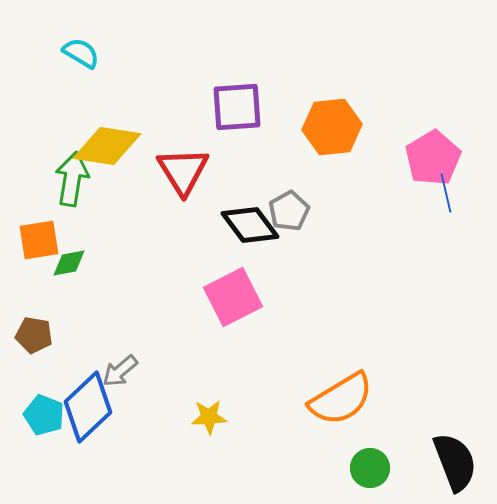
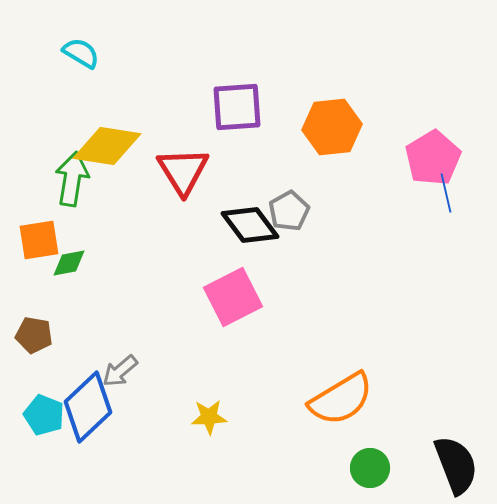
black semicircle: moved 1 px right, 3 px down
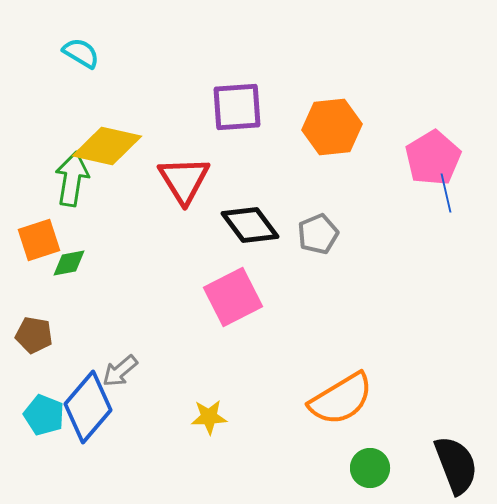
yellow diamond: rotated 4 degrees clockwise
red triangle: moved 1 px right, 9 px down
gray pentagon: moved 29 px right, 23 px down; rotated 6 degrees clockwise
orange square: rotated 9 degrees counterclockwise
blue diamond: rotated 6 degrees counterclockwise
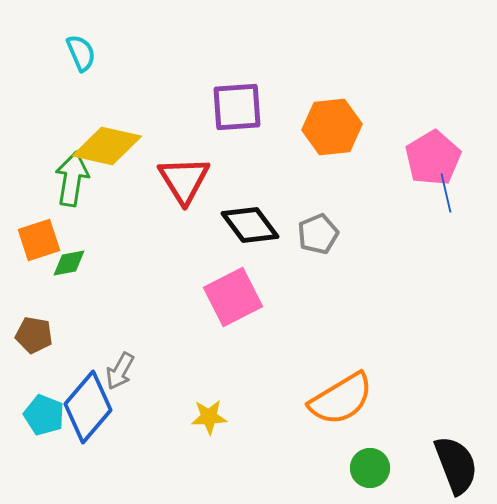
cyan semicircle: rotated 36 degrees clockwise
gray arrow: rotated 21 degrees counterclockwise
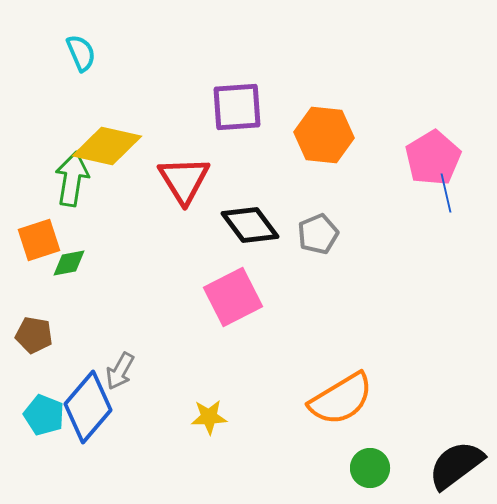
orange hexagon: moved 8 px left, 8 px down; rotated 12 degrees clockwise
black semicircle: rotated 106 degrees counterclockwise
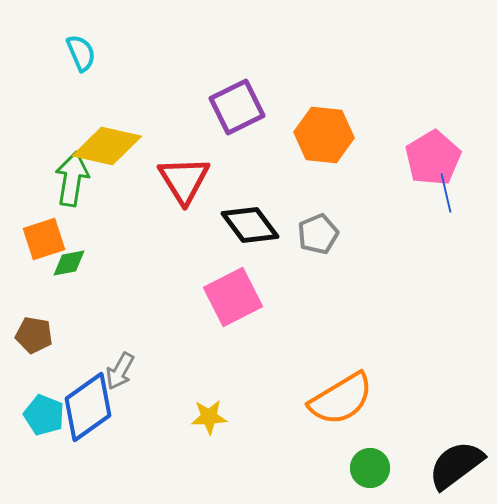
purple square: rotated 22 degrees counterclockwise
orange square: moved 5 px right, 1 px up
blue diamond: rotated 14 degrees clockwise
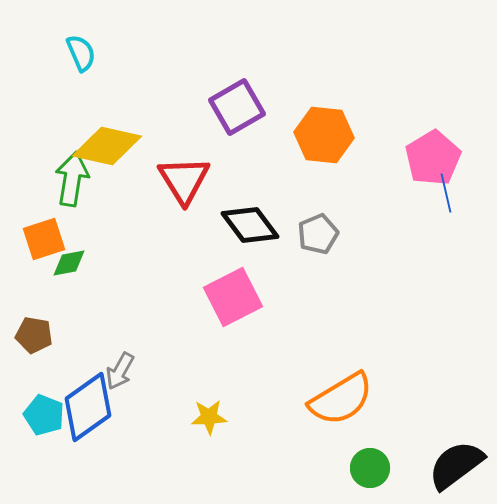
purple square: rotated 4 degrees counterclockwise
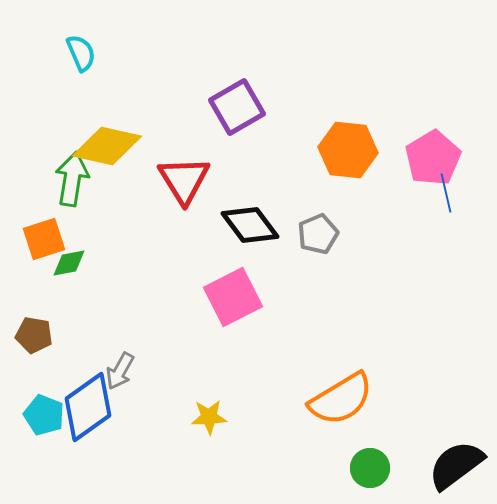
orange hexagon: moved 24 px right, 15 px down
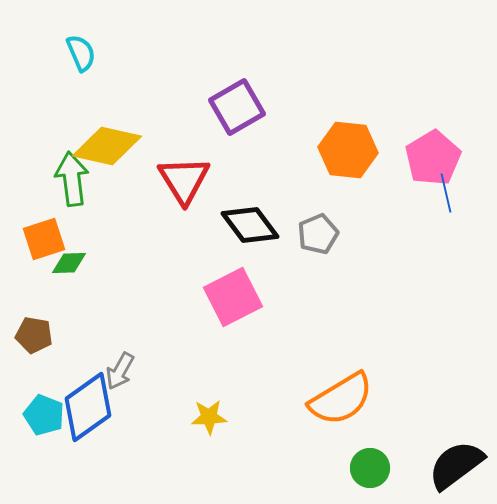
green arrow: rotated 16 degrees counterclockwise
green diamond: rotated 9 degrees clockwise
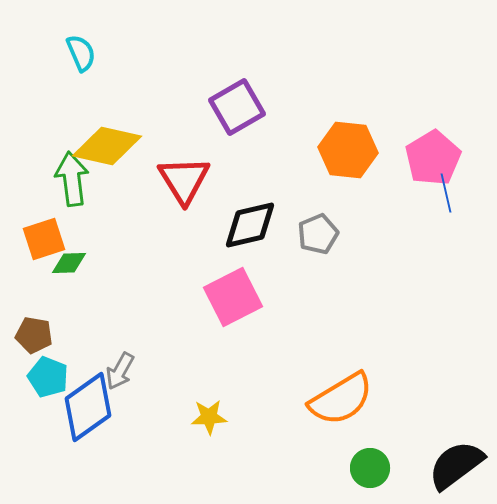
black diamond: rotated 66 degrees counterclockwise
cyan pentagon: moved 4 px right, 38 px up
